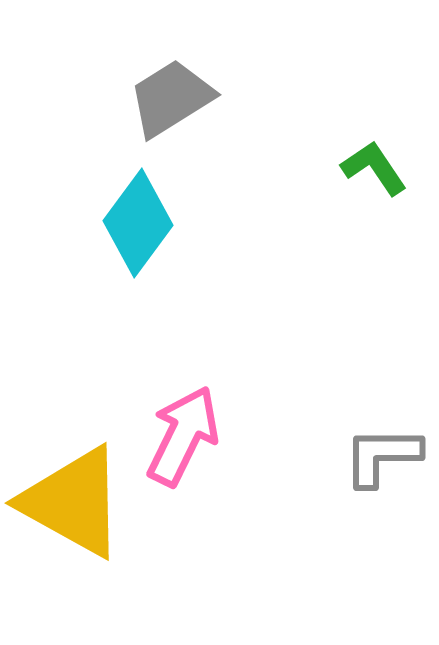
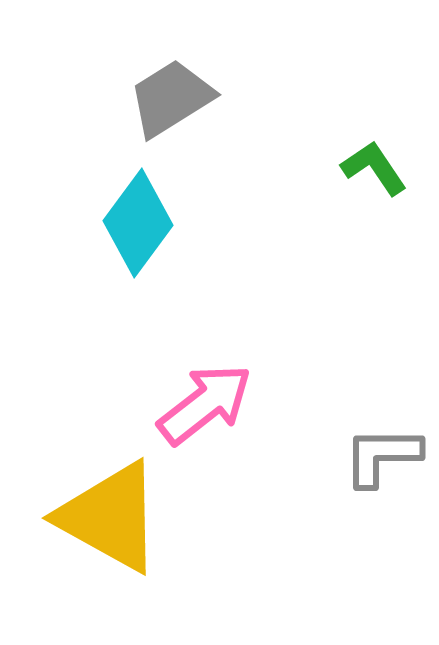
pink arrow: moved 22 px right, 32 px up; rotated 26 degrees clockwise
yellow triangle: moved 37 px right, 15 px down
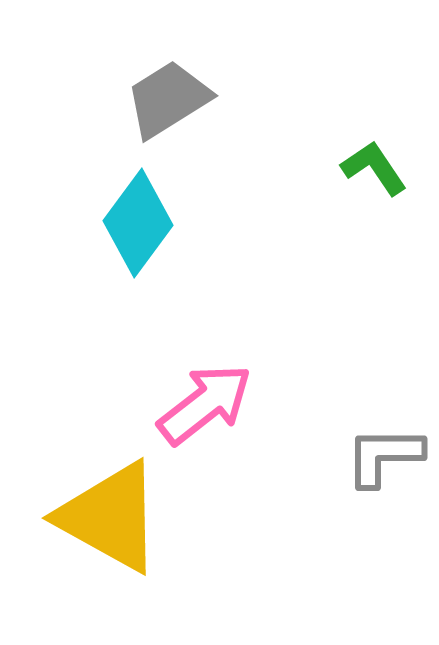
gray trapezoid: moved 3 px left, 1 px down
gray L-shape: moved 2 px right
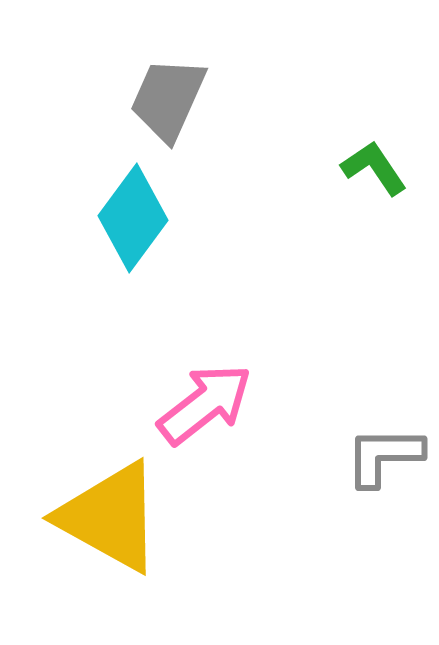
gray trapezoid: rotated 34 degrees counterclockwise
cyan diamond: moved 5 px left, 5 px up
